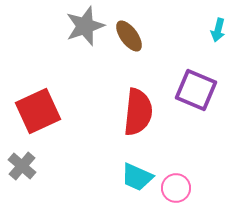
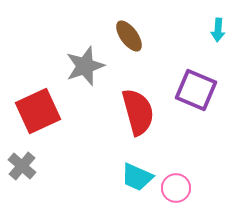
gray star: moved 40 px down
cyan arrow: rotated 10 degrees counterclockwise
red semicircle: rotated 21 degrees counterclockwise
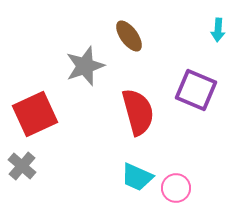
red square: moved 3 px left, 3 px down
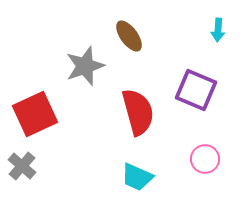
pink circle: moved 29 px right, 29 px up
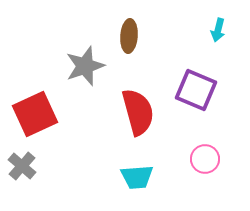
cyan arrow: rotated 10 degrees clockwise
brown ellipse: rotated 40 degrees clockwise
cyan trapezoid: rotated 28 degrees counterclockwise
